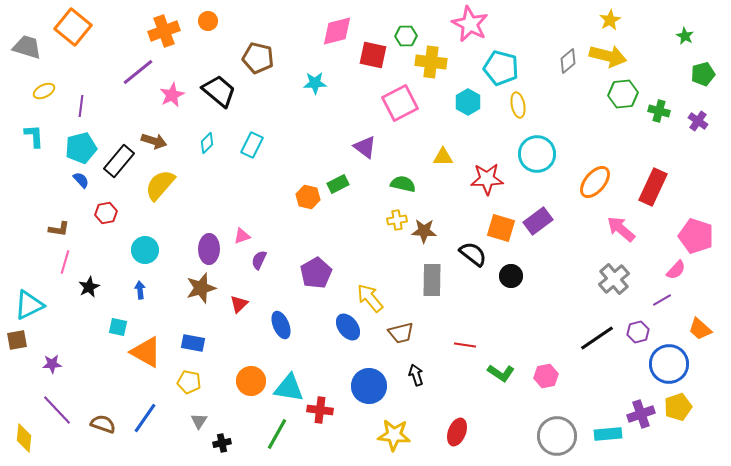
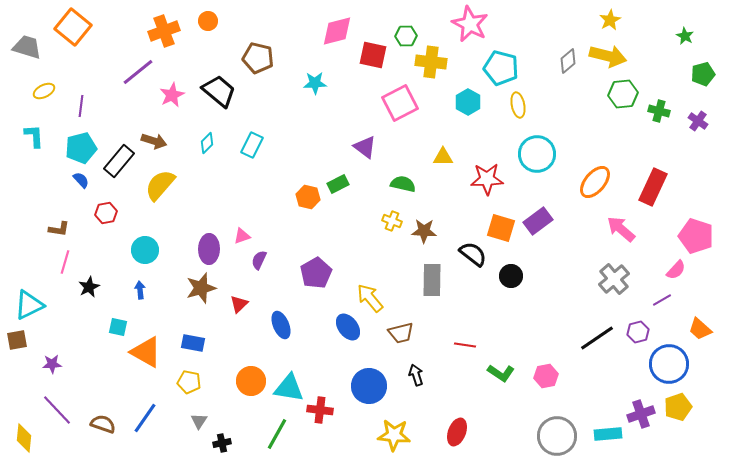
yellow cross at (397, 220): moved 5 px left, 1 px down; rotated 30 degrees clockwise
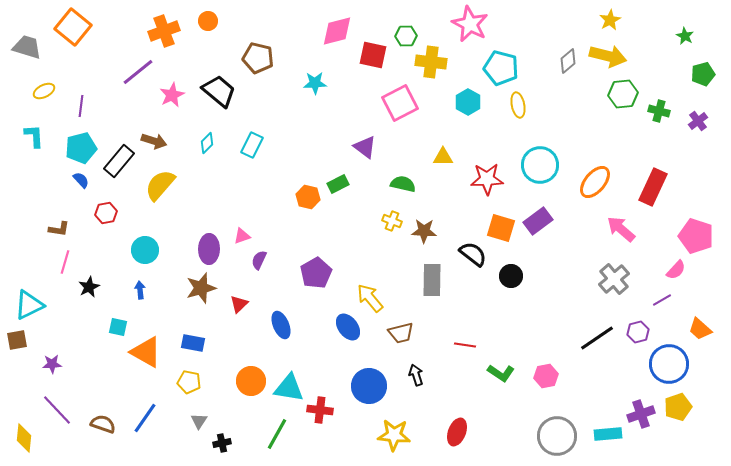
purple cross at (698, 121): rotated 18 degrees clockwise
cyan circle at (537, 154): moved 3 px right, 11 px down
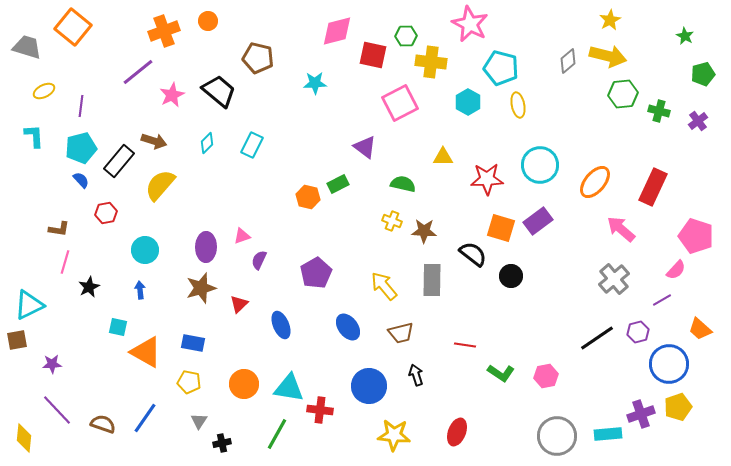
purple ellipse at (209, 249): moved 3 px left, 2 px up
yellow arrow at (370, 298): moved 14 px right, 12 px up
orange circle at (251, 381): moved 7 px left, 3 px down
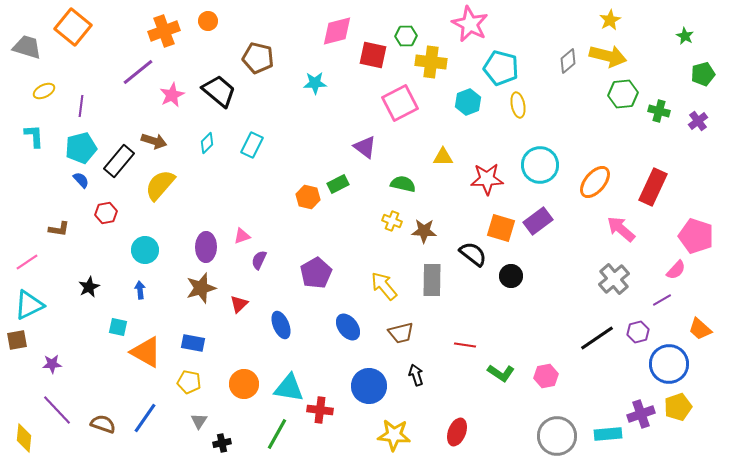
cyan hexagon at (468, 102): rotated 10 degrees clockwise
pink line at (65, 262): moved 38 px left; rotated 40 degrees clockwise
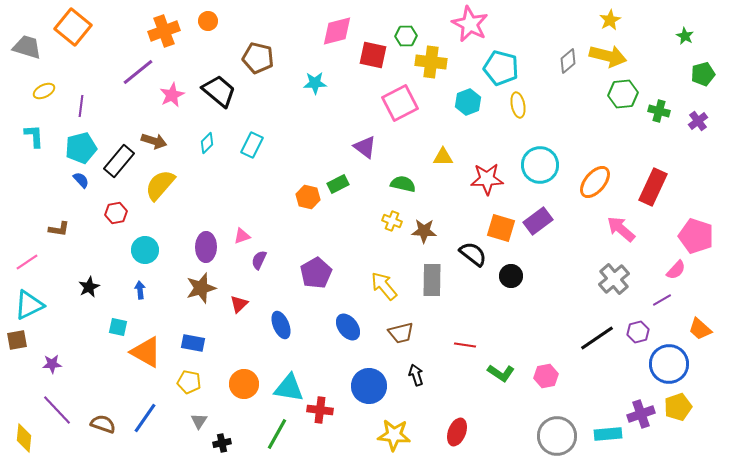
red hexagon at (106, 213): moved 10 px right
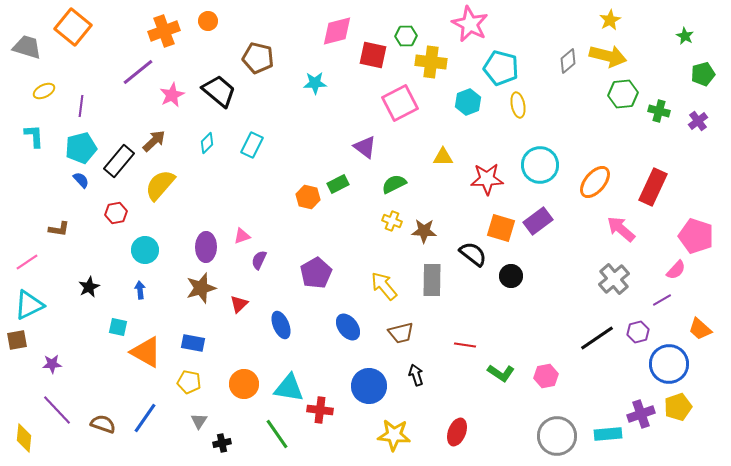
brown arrow at (154, 141): rotated 60 degrees counterclockwise
green semicircle at (403, 184): moved 9 px left; rotated 40 degrees counterclockwise
green line at (277, 434): rotated 64 degrees counterclockwise
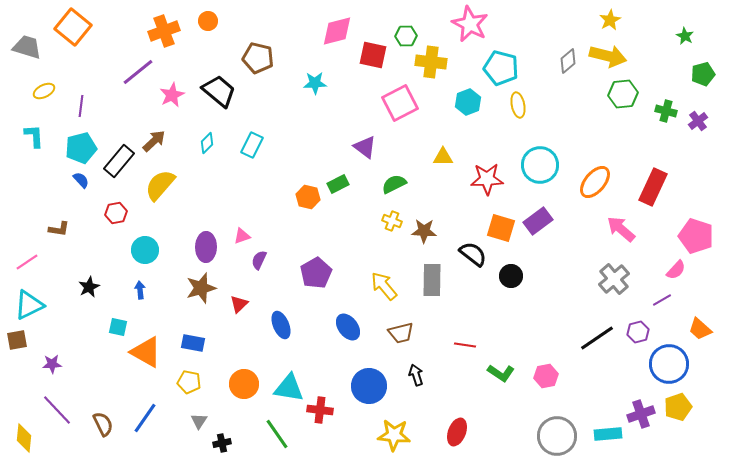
green cross at (659, 111): moved 7 px right
brown semicircle at (103, 424): rotated 45 degrees clockwise
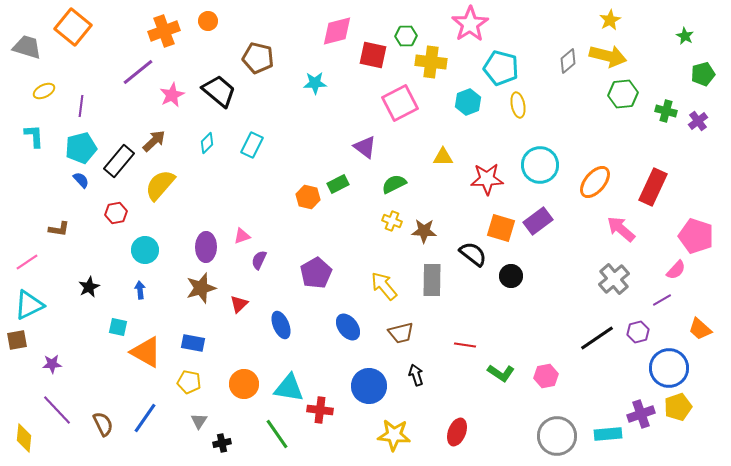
pink star at (470, 24): rotated 12 degrees clockwise
blue circle at (669, 364): moved 4 px down
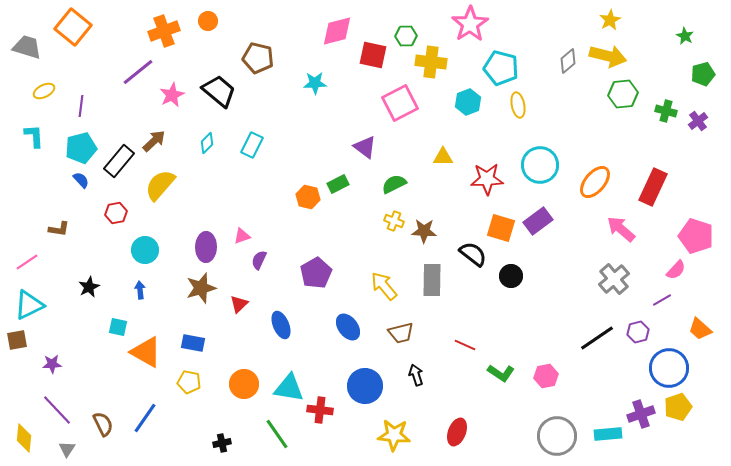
yellow cross at (392, 221): moved 2 px right
red line at (465, 345): rotated 15 degrees clockwise
blue circle at (369, 386): moved 4 px left
gray triangle at (199, 421): moved 132 px left, 28 px down
